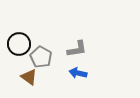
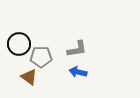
gray pentagon: rotated 30 degrees counterclockwise
blue arrow: moved 1 px up
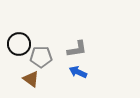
blue arrow: rotated 12 degrees clockwise
brown triangle: moved 2 px right, 2 px down
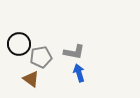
gray L-shape: moved 3 px left, 3 px down; rotated 20 degrees clockwise
gray pentagon: rotated 10 degrees counterclockwise
blue arrow: moved 1 px right, 1 px down; rotated 48 degrees clockwise
